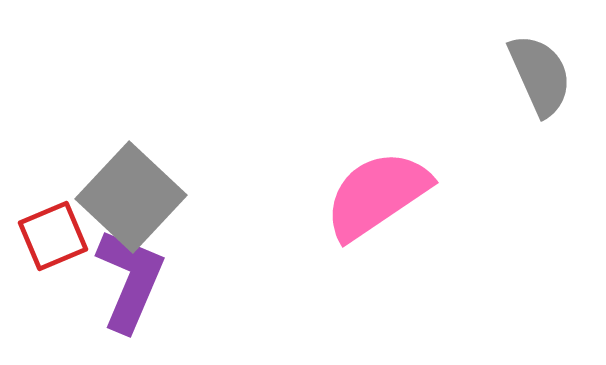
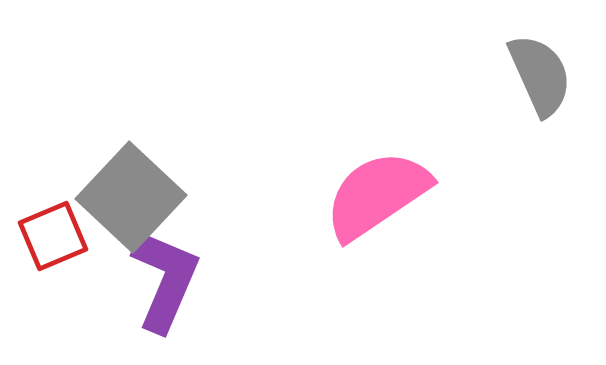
purple L-shape: moved 35 px right
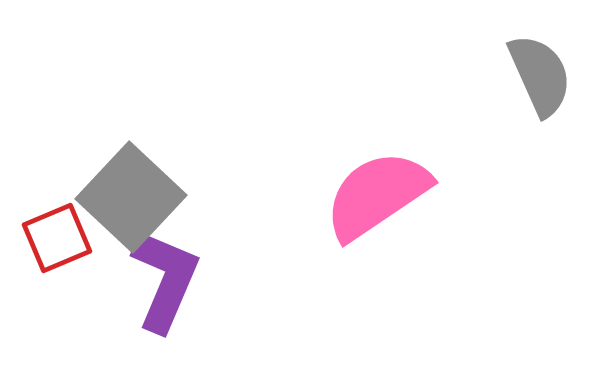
red square: moved 4 px right, 2 px down
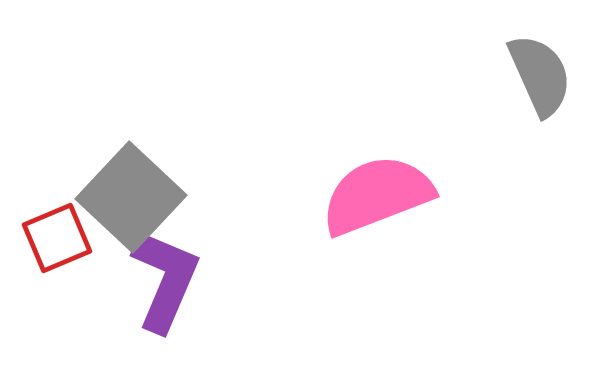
pink semicircle: rotated 13 degrees clockwise
